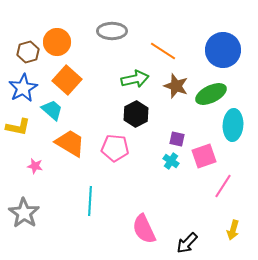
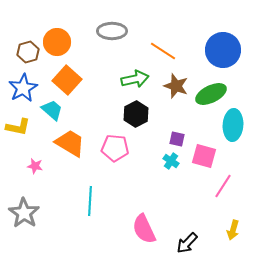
pink square: rotated 35 degrees clockwise
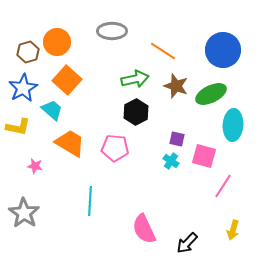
black hexagon: moved 2 px up
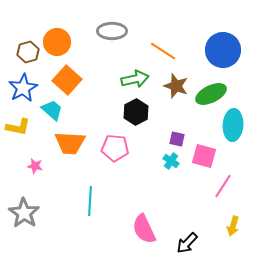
orange trapezoid: rotated 152 degrees clockwise
yellow arrow: moved 4 px up
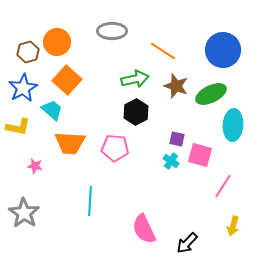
pink square: moved 4 px left, 1 px up
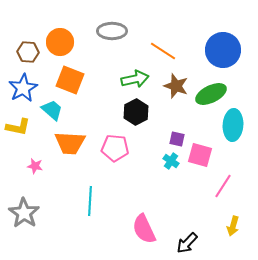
orange circle: moved 3 px right
brown hexagon: rotated 20 degrees clockwise
orange square: moved 3 px right; rotated 20 degrees counterclockwise
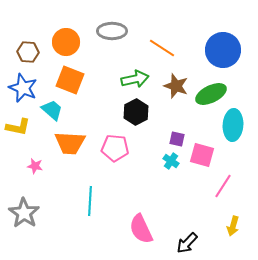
orange circle: moved 6 px right
orange line: moved 1 px left, 3 px up
blue star: rotated 20 degrees counterclockwise
pink square: moved 2 px right
pink semicircle: moved 3 px left
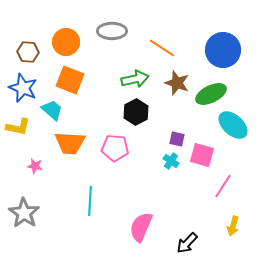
brown star: moved 1 px right, 3 px up
cyan ellipse: rotated 52 degrees counterclockwise
pink semicircle: moved 2 px up; rotated 48 degrees clockwise
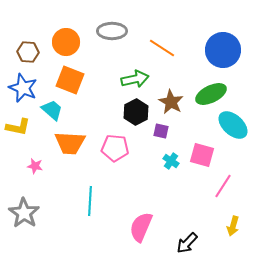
brown star: moved 6 px left, 19 px down; rotated 10 degrees clockwise
purple square: moved 16 px left, 8 px up
